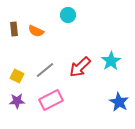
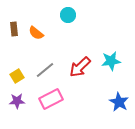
orange semicircle: moved 2 px down; rotated 14 degrees clockwise
cyan star: rotated 24 degrees clockwise
yellow square: rotated 32 degrees clockwise
pink rectangle: moved 1 px up
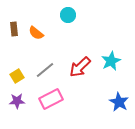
cyan star: rotated 18 degrees counterclockwise
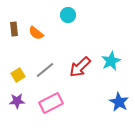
yellow square: moved 1 px right, 1 px up
pink rectangle: moved 4 px down
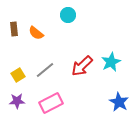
cyan star: moved 1 px down
red arrow: moved 2 px right, 1 px up
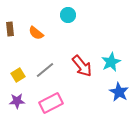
brown rectangle: moved 4 px left
red arrow: rotated 85 degrees counterclockwise
blue star: moved 10 px up
